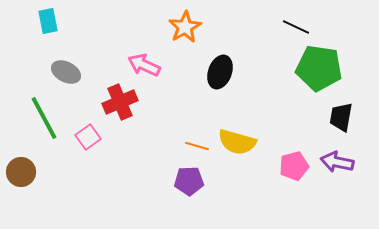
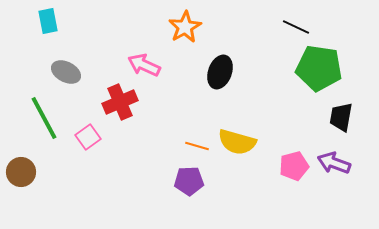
purple arrow: moved 3 px left, 1 px down; rotated 8 degrees clockwise
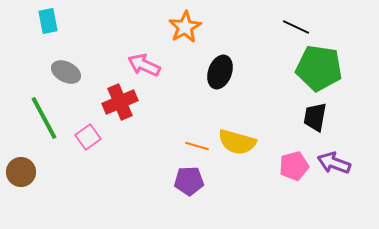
black trapezoid: moved 26 px left
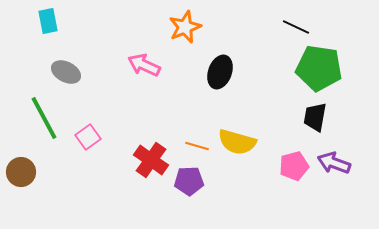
orange star: rotated 8 degrees clockwise
red cross: moved 31 px right, 58 px down; rotated 32 degrees counterclockwise
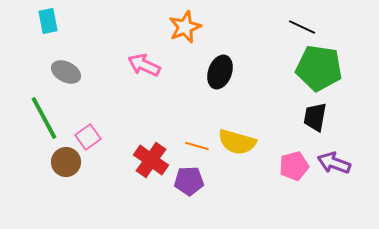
black line: moved 6 px right
brown circle: moved 45 px right, 10 px up
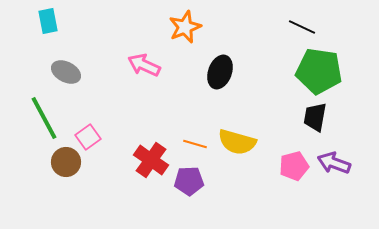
green pentagon: moved 3 px down
orange line: moved 2 px left, 2 px up
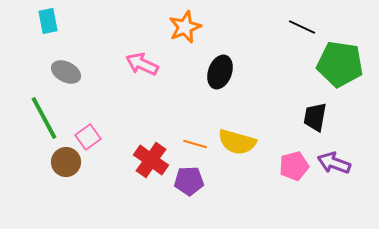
pink arrow: moved 2 px left, 1 px up
green pentagon: moved 21 px right, 7 px up
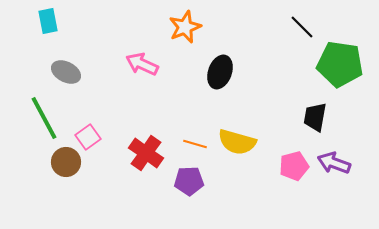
black line: rotated 20 degrees clockwise
red cross: moved 5 px left, 7 px up
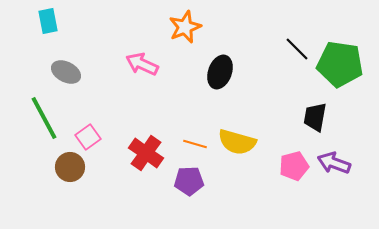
black line: moved 5 px left, 22 px down
brown circle: moved 4 px right, 5 px down
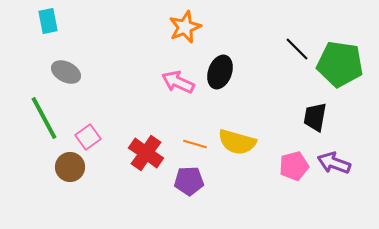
pink arrow: moved 36 px right, 18 px down
